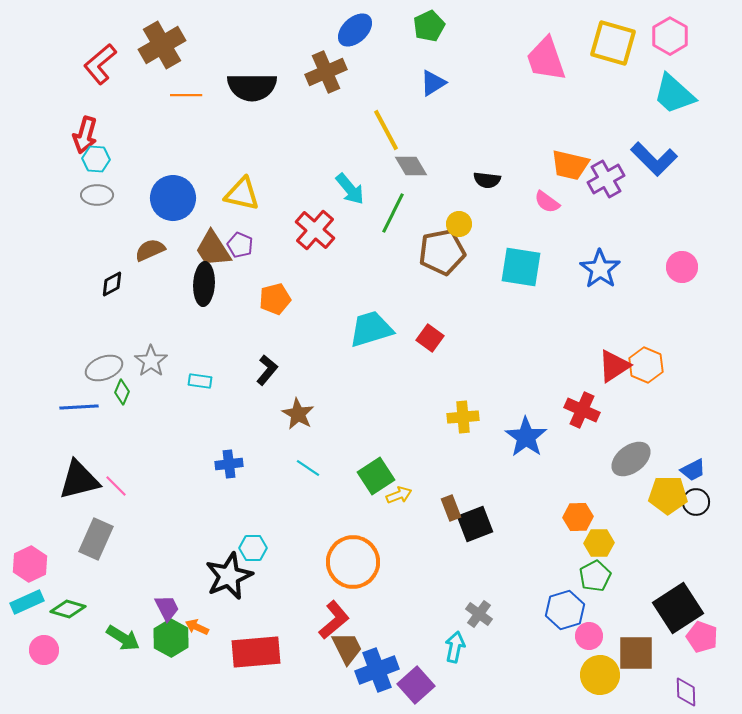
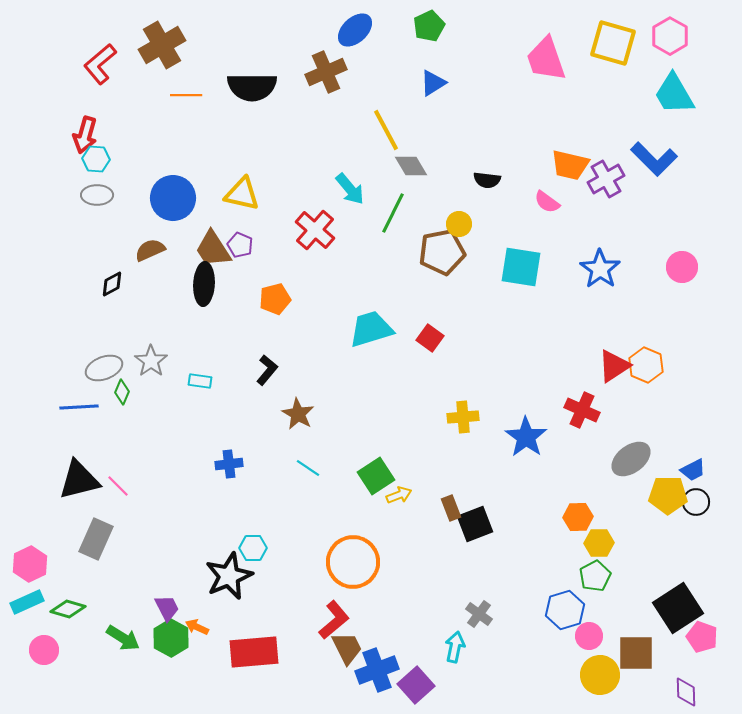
cyan trapezoid at (674, 94): rotated 18 degrees clockwise
pink line at (116, 486): moved 2 px right
red rectangle at (256, 652): moved 2 px left
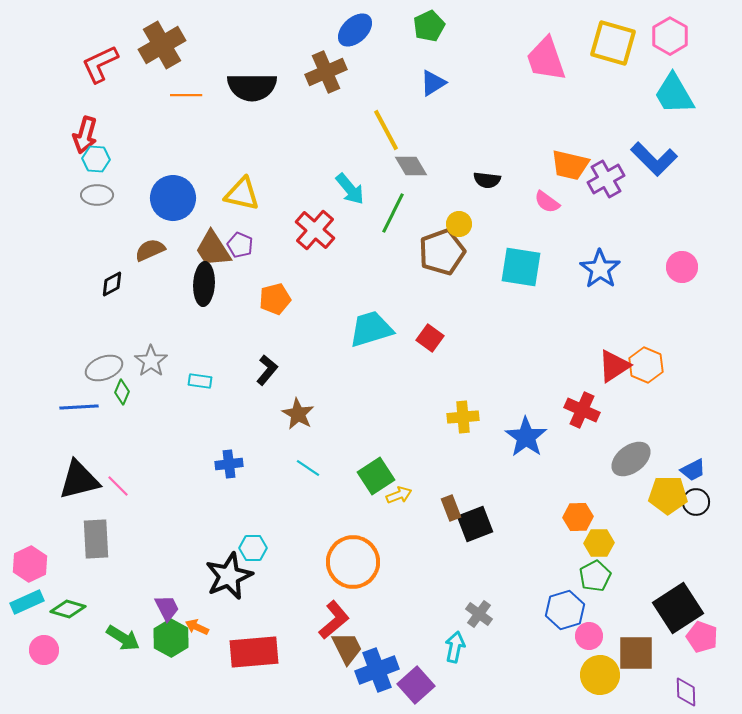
red L-shape at (100, 64): rotated 15 degrees clockwise
brown pentagon at (442, 252): rotated 9 degrees counterclockwise
gray rectangle at (96, 539): rotated 27 degrees counterclockwise
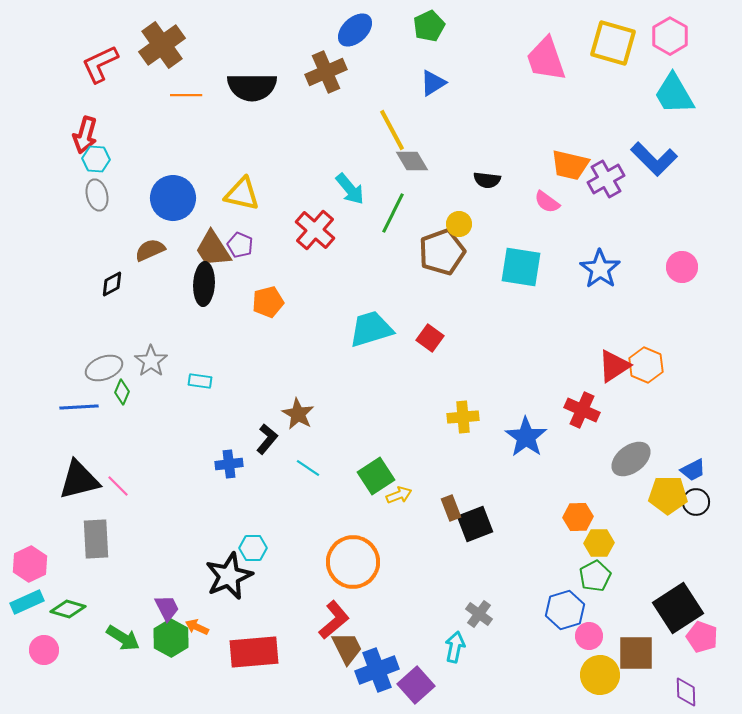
brown cross at (162, 45): rotated 6 degrees counterclockwise
yellow line at (386, 130): moved 6 px right
gray diamond at (411, 166): moved 1 px right, 5 px up
gray ellipse at (97, 195): rotated 76 degrees clockwise
orange pentagon at (275, 299): moved 7 px left, 3 px down
black L-shape at (267, 370): moved 69 px down
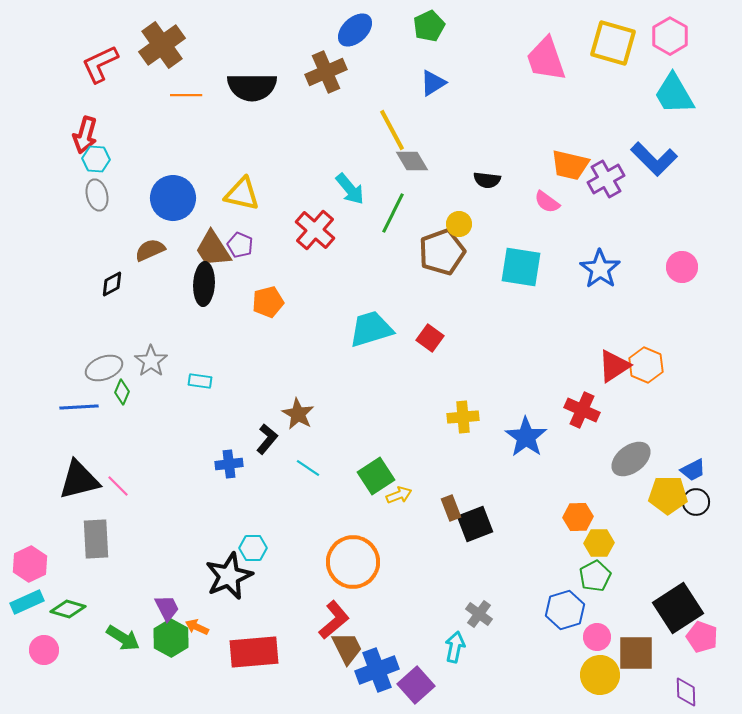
pink circle at (589, 636): moved 8 px right, 1 px down
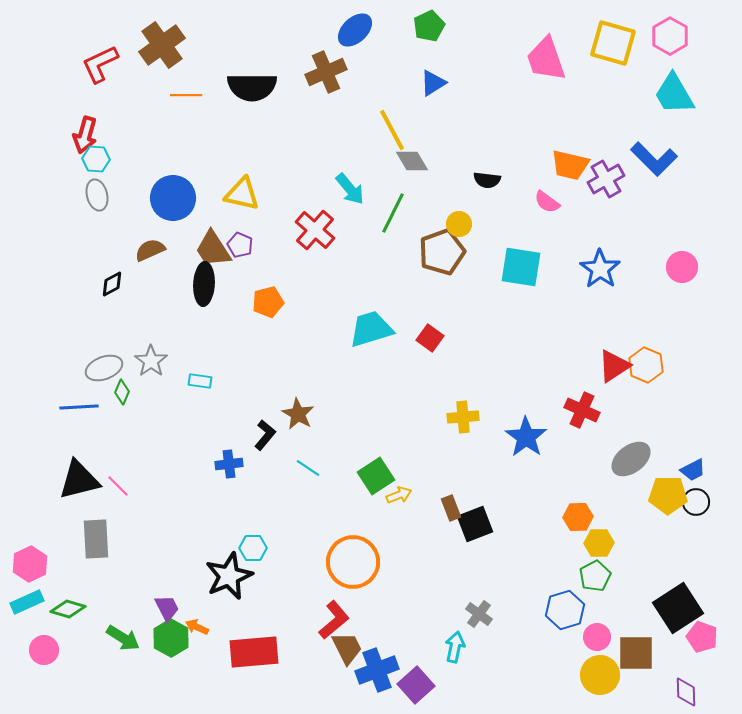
black L-shape at (267, 439): moved 2 px left, 4 px up
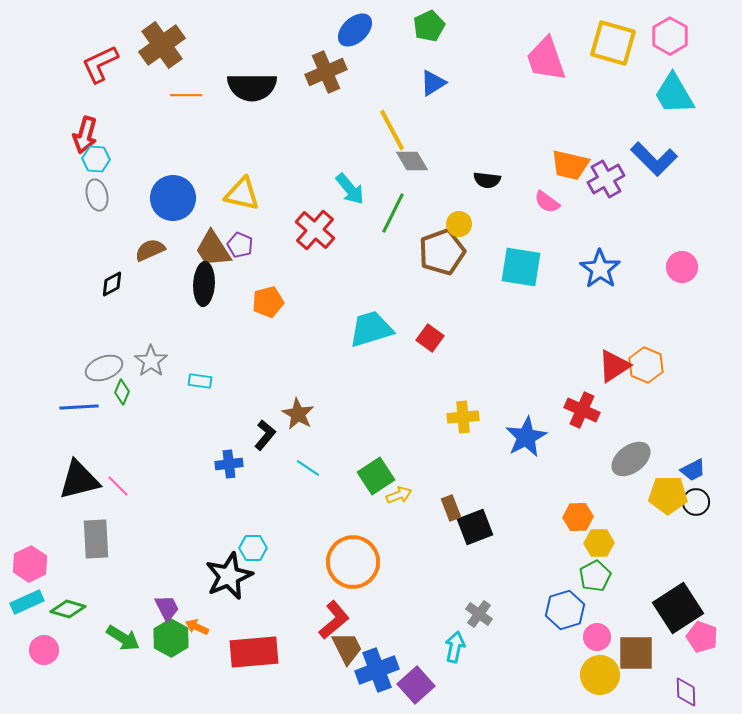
blue star at (526, 437): rotated 9 degrees clockwise
black square at (475, 524): moved 3 px down
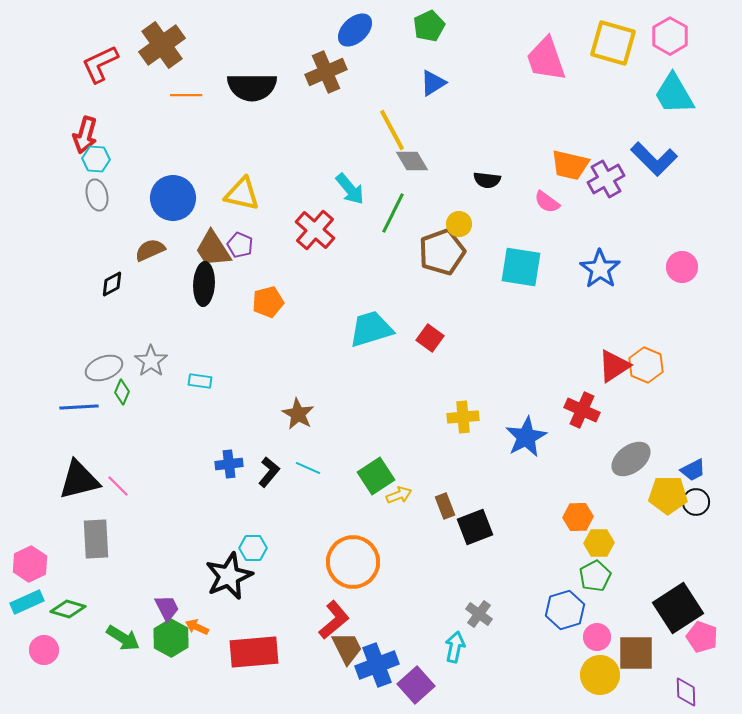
black L-shape at (265, 435): moved 4 px right, 37 px down
cyan line at (308, 468): rotated 10 degrees counterclockwise
brown rectangle at (451, 508): moved 6 px left, 2 px up
blue cross at (377, 670): moved 5 px up
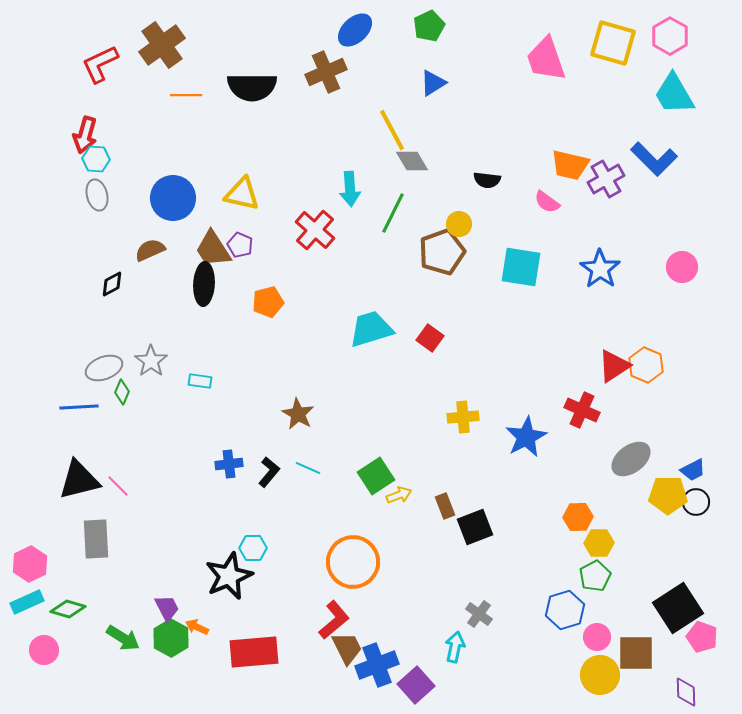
cyan arrow at (350, 189): rotated 36 degrees clockwise
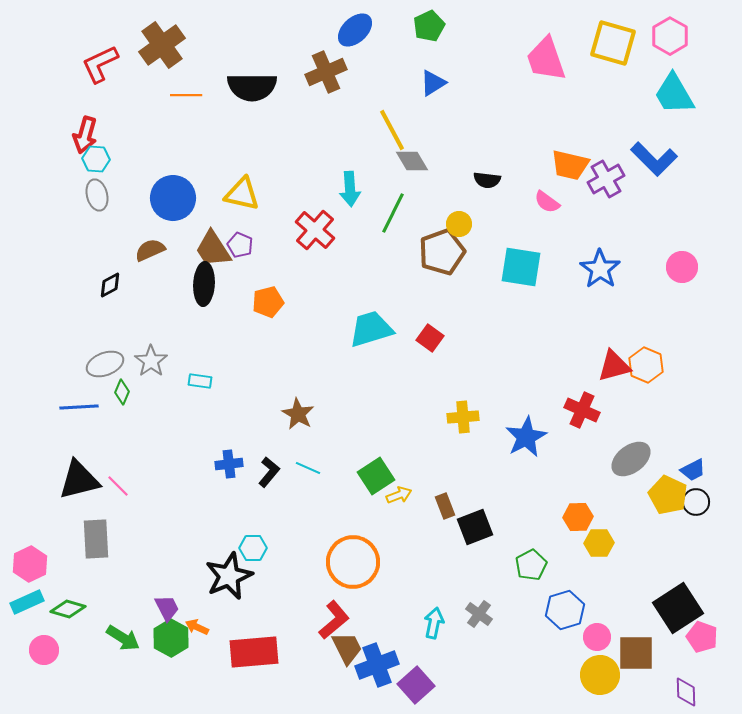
black diamond at (112, 284): moved 2 px left, 1 px down
red triangle at (614, 366): rotated 18 degrees clockwise
gray ellipse at (104, 368): moved 1 px right, 4 px up
yellow pentagon at (668, 495): rotated 24 degrees clockwise
green pentagon at (595, 576): moved 64 px left, 11 px up
cyan arrow at (455, 647): moved 21 px left, 24 px up
